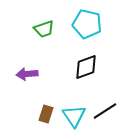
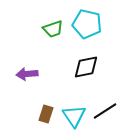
green trapezoid: moved 9 px right
black diamond: rotated 8 degrees clockwise
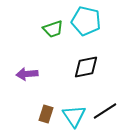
cyan pentagon: moved 1 px left, 3 px up
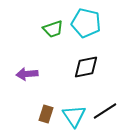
cyan pentagon: moved 2 px down
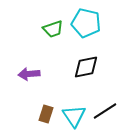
purple arrow: moved 2 px right
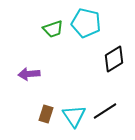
black diamond: moved 28 px right, 8 px up; rotated 20 degrees counterclockwise
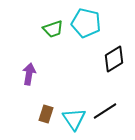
purple arrow: rotated 105 degrees clockwise
cyan triangle: moved 3 px down
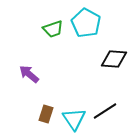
cyan pentagon: rotated 16 degrees clockwise
black diamond: rotated 36 degrees clockwise
purple arrow: rotated 60 degrees counterclockwise
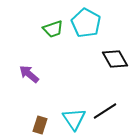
black diamond: moved 1 px right; rotated 56 degrees clockwise
brown rectangle: moved 6 px left, 11 px down
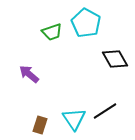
green trapezoid: moved 1 px left, 3 px down
